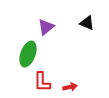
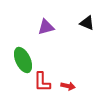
purple triangle: rotated 24 degrees clockwise
green ellipse: moved 5 px left, 6 px down; rotated 45 degrees counterclockwise
red arrow: moved 2 px left, 1 px up; rotated 24 degrees clockwise
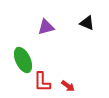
red arrow: rotated 24 degrees clockwise
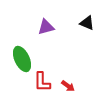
green ellipse: moved 1 px left, 1 px up
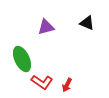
red L-shape: rotated 55 degrees counterclockwise
red arrow: moved 1 px left, 1 px up; rotated 80 degrees clockwise
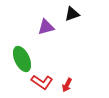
black triangle: moved 15 px left, 9 px up; rotated 42 degrees counterclockwise
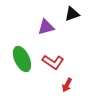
red L-shape: moved 11 px right, 20 px up
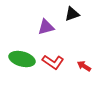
green ellipse: rotated 50 degrees counterclockwise
red arrow: moved 17 px right, 19 px up; rotated 96 degrees clockwise
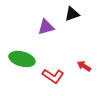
red L-shape: moved 14 px down
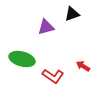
red arrow: moved 1 px left
